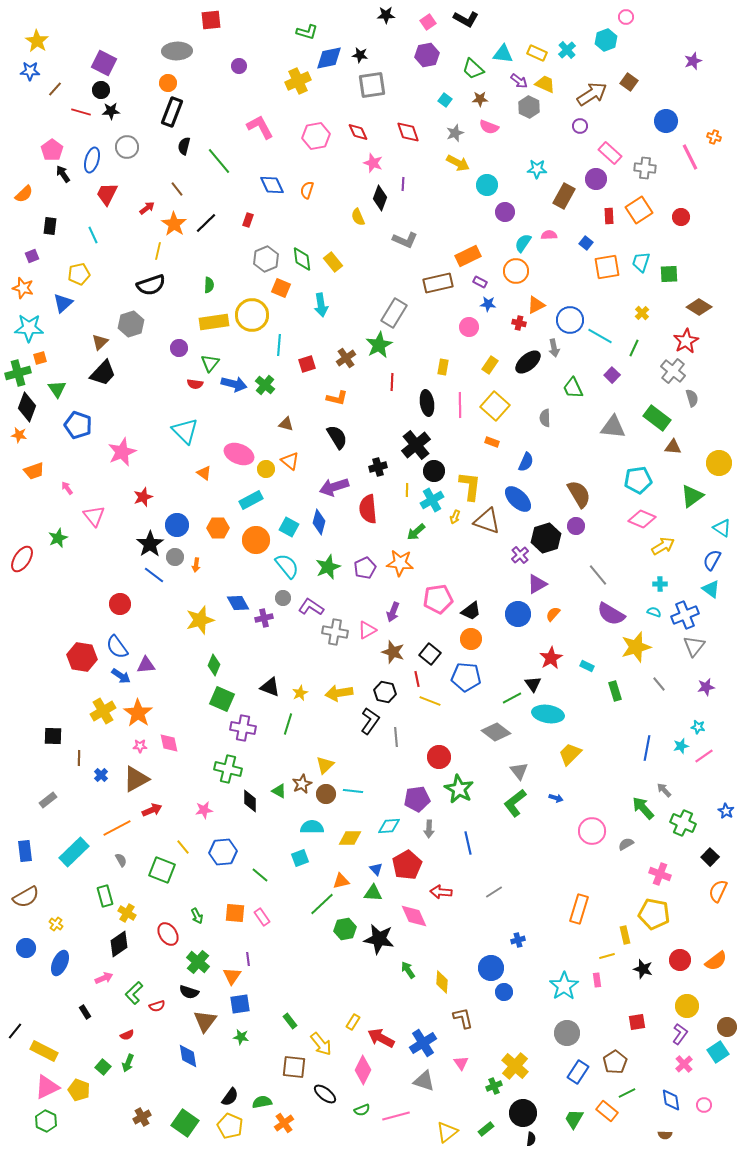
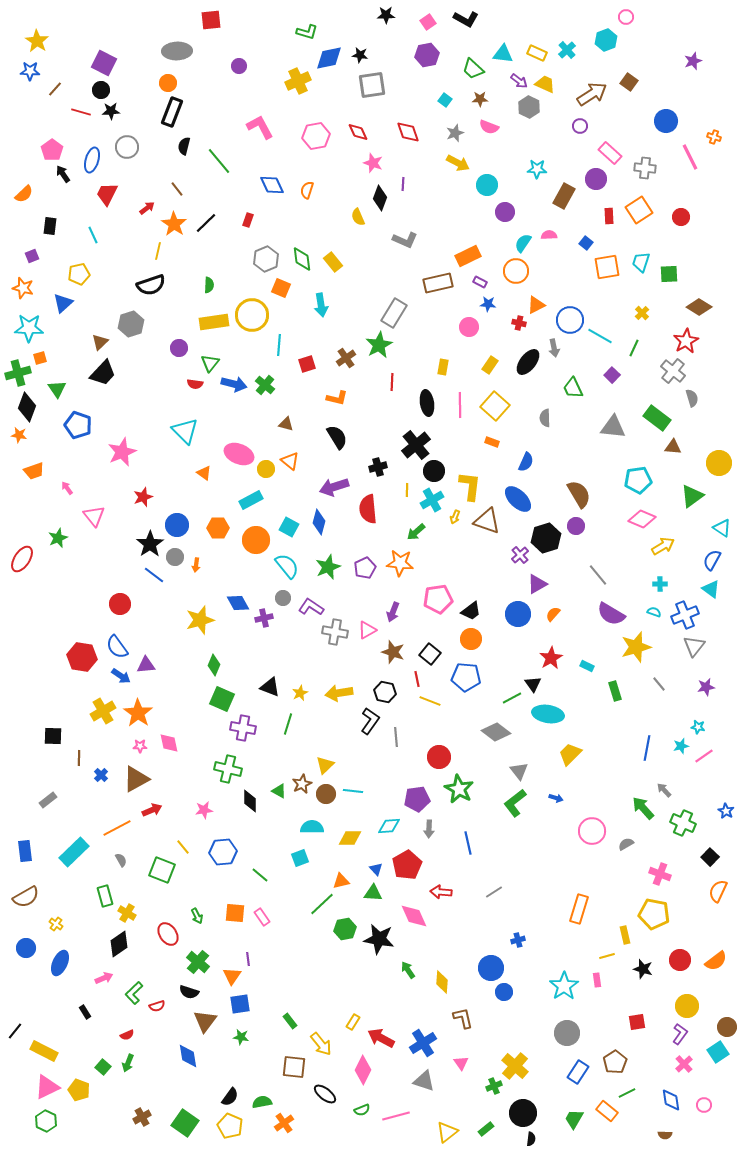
black ellipse at (528, 362): rotated 12 degrees counterclockwise
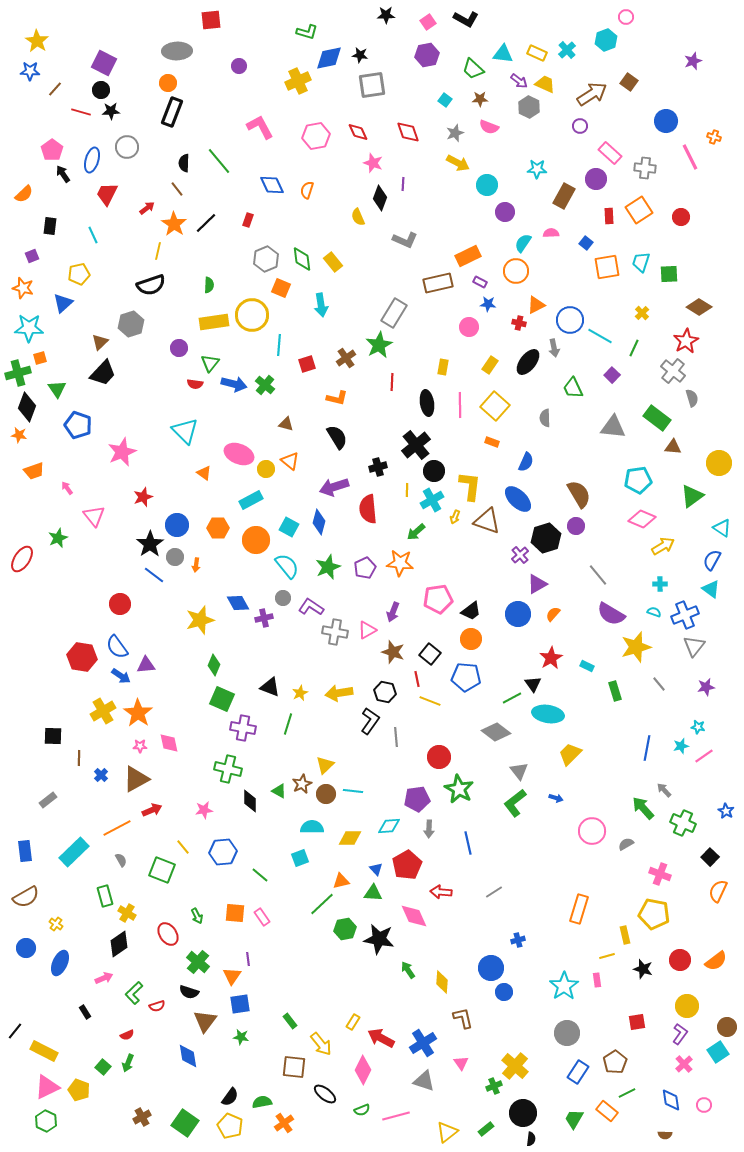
black semicircle at (184, 146): moved 17 px down; rotated 12 degrees counterclockwise
pink semicircle at (549, 235): moved 2 px right, 2 px up
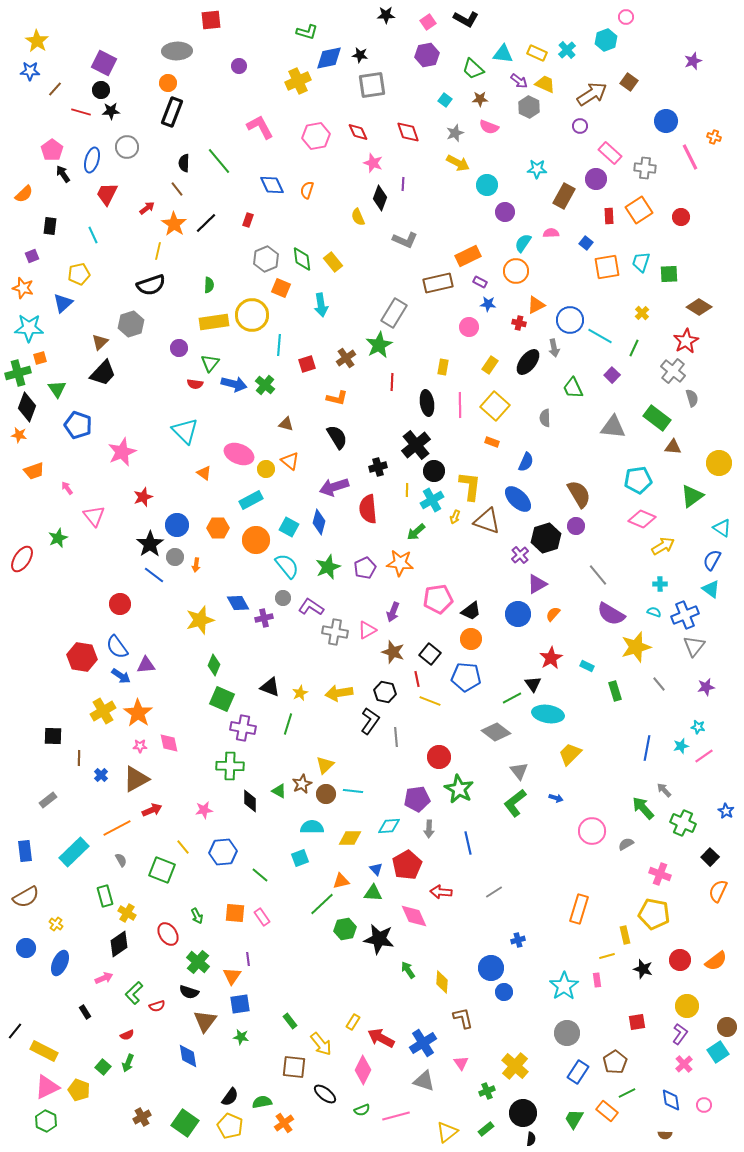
green cross at (228, 769): moved 2 px right, 3 px up; rotated 12 degrees counterclockwise
green cross at (494, 1086): moved 7 px left, 5 px down
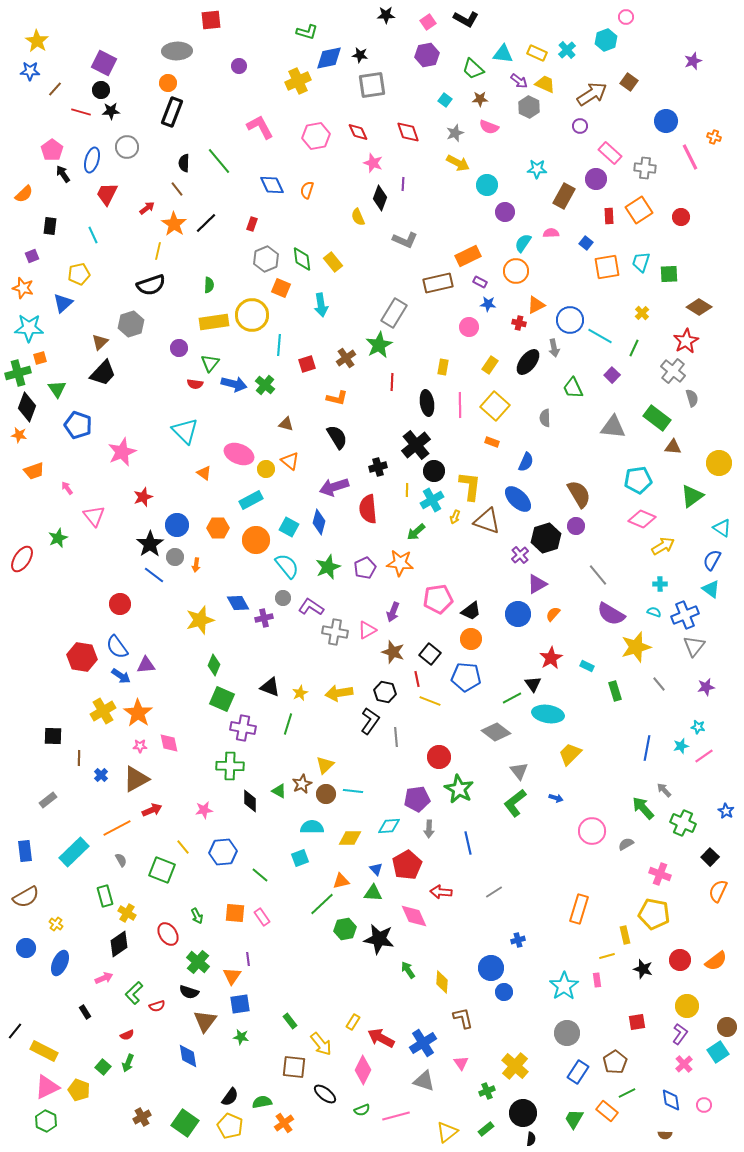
red rectangle at (248, 220): moved 4 px right, 4 px down
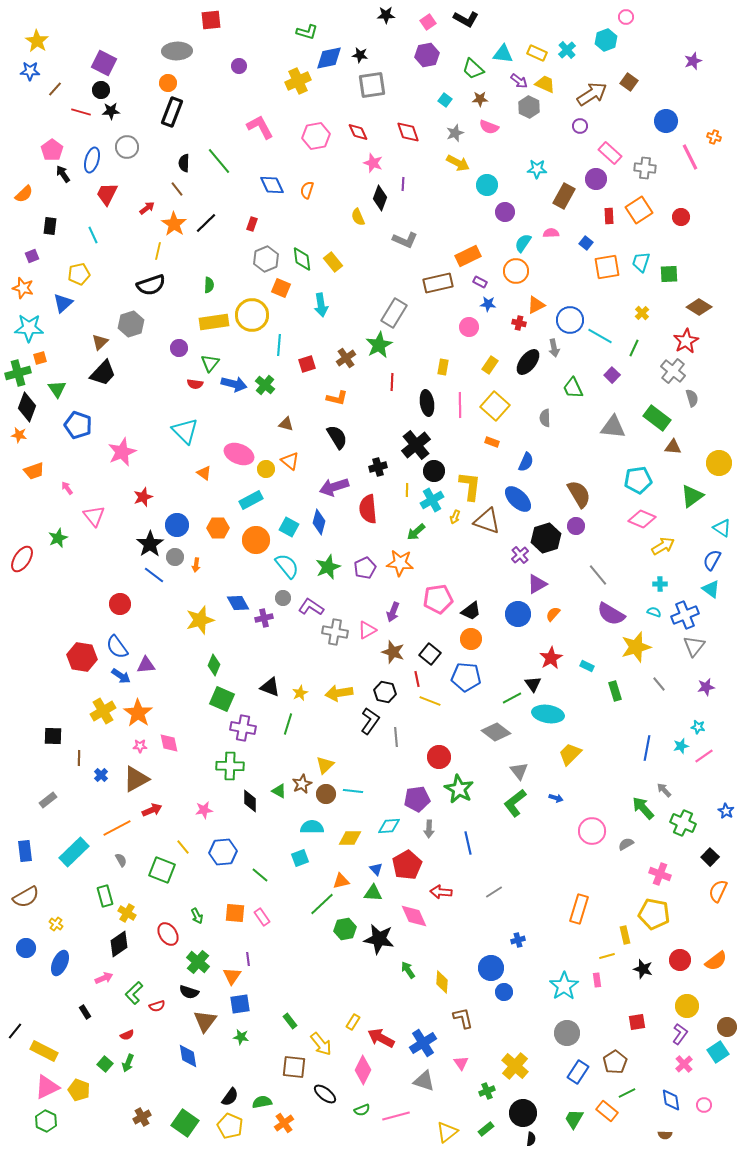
green square at (103, 1067): moved 2 px right, 3 px up
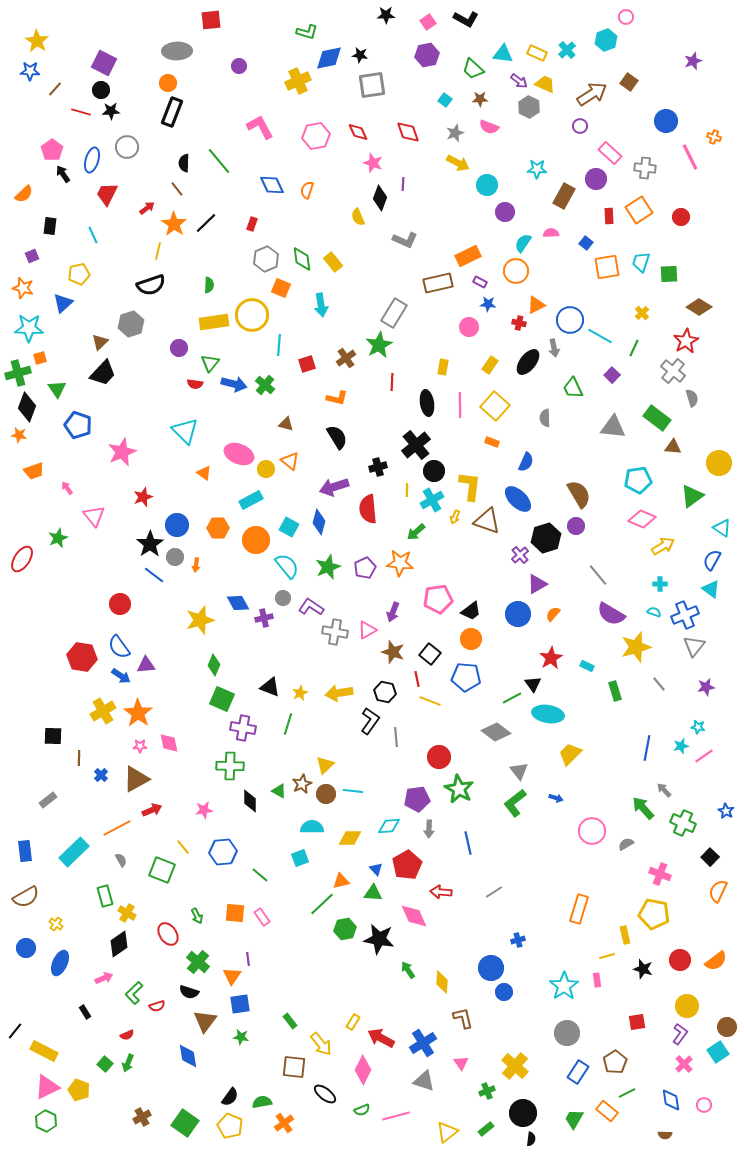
blue semicircle at (117, 647): moved 2 px right
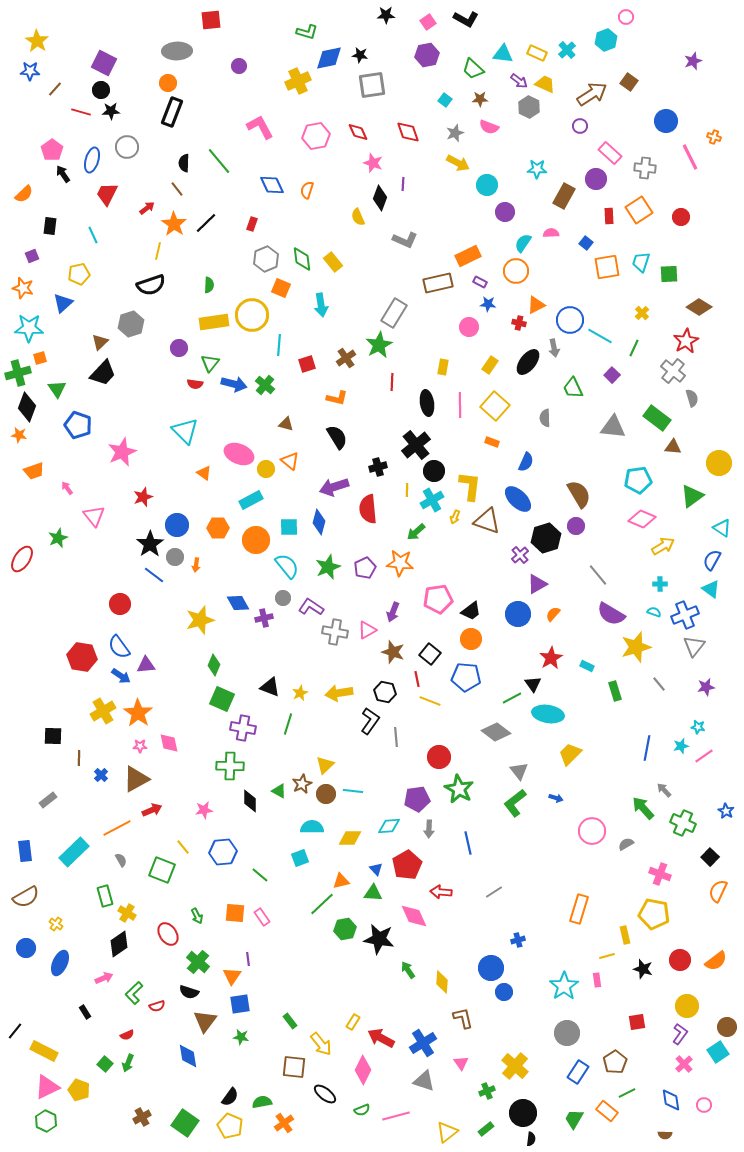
cyan square at (289, 527): rotated 30 degrees counterclockwise
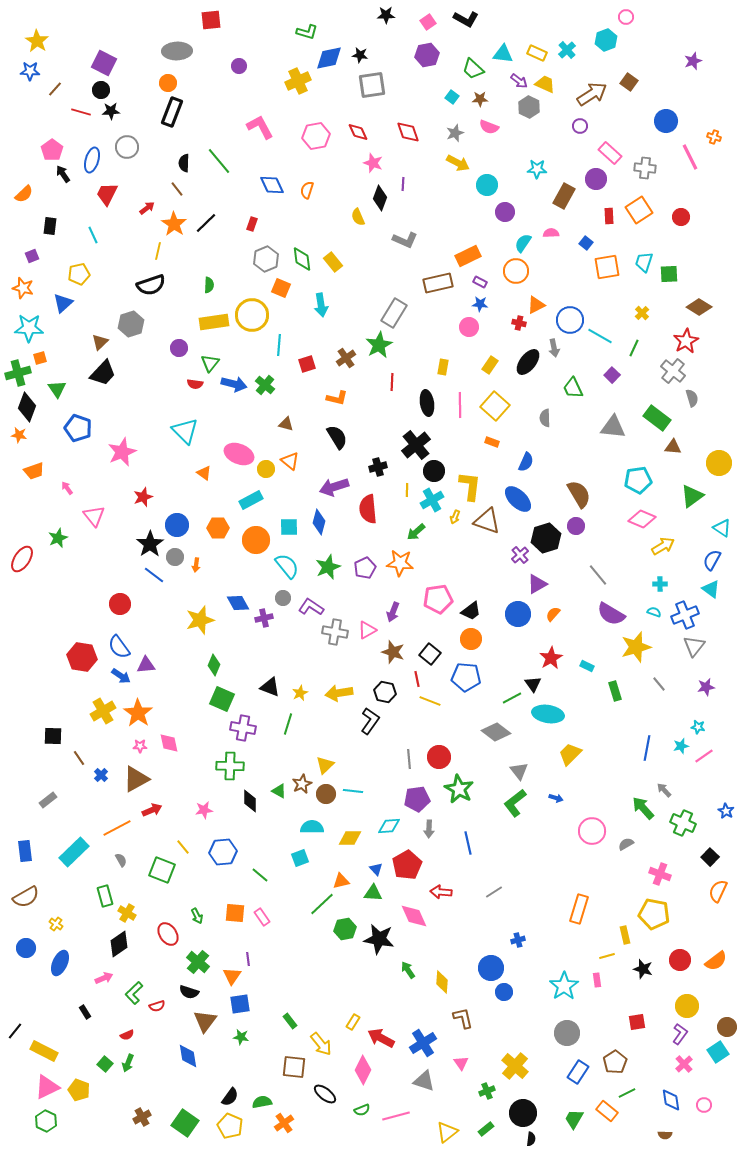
cyan square at (445, 100): moved 7 px right, 3 px up
cyan trapezoid at (641, 262): moved 3 px right
blue star at (488, 304): moved 8 px left
blue pentagon at (78, 425): moved 3 px down
gray line at (396, 737): moved 13 px right, 22 px down
brown line at (79, 758): rotated 35 degrees counterclockwise
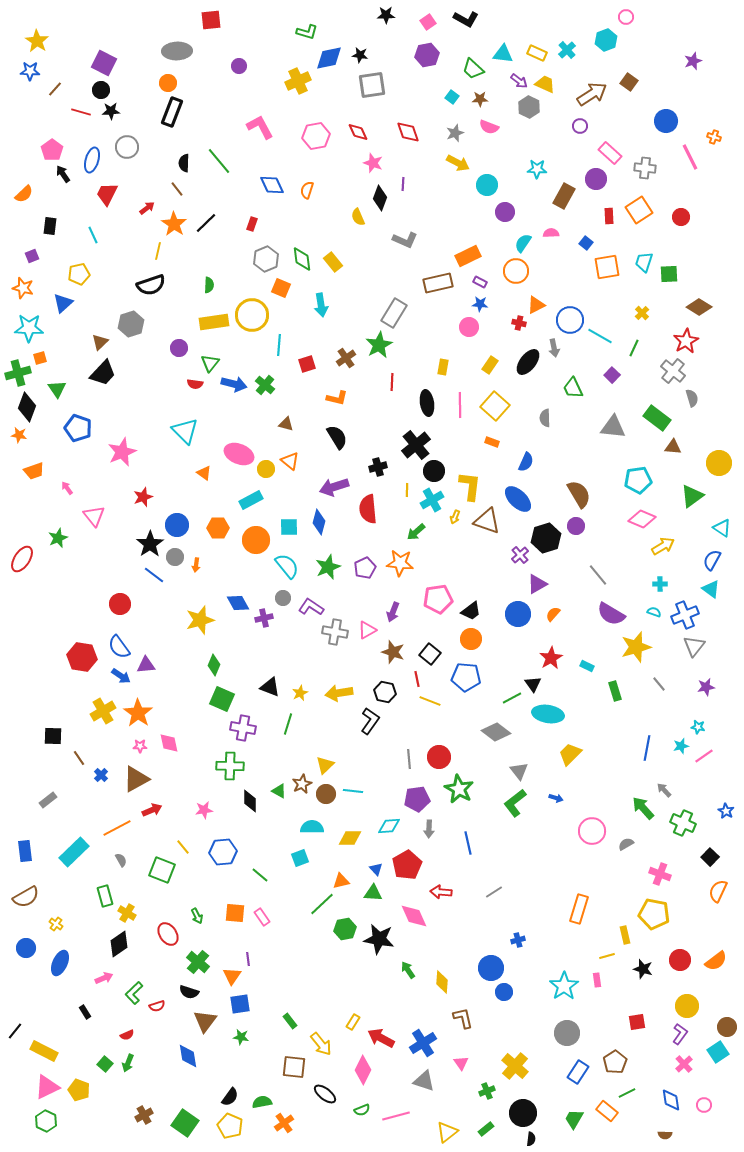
brown cross at (142, 1117): moved 2 px right, 2 px up
